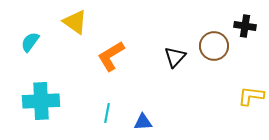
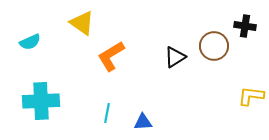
yellow triangle: moved 7 px right, 1 px down
cyan semicircle: rotated 150 degrees counterclockwise
black triangle: rotated 15 degrees clockwise
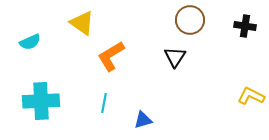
brown circle: moved 24 px left, 26 px up
black triangle: rotated 25 degrees counterclockwise
yellow L-shape: rotated 20 degrees clockwise
cyan line: moved 3 px left, 10 px up
blue triangle: moved 2 px up; rotated 12 degrees counterclockwise
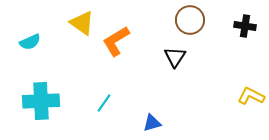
orange L-shape: moved 5 px right, 15 px up
cyan line: rotated 24 degrees clockwise
blue triangle: moved 9 px right, 3 px down
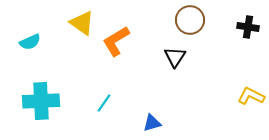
black cross: moved 3 px right, 1 px down
